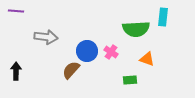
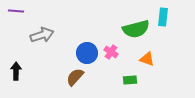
green semicircle: rotated 12 degrees counterclockwise
gray arrow: moved 4 px left, 2 px up; rotated 25 degrees counterclockwise
blue circle: moved 2 px down
brown semicircle: moved 4 px right, 7 px down
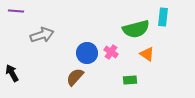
orange triangle: moved 5 px up; rotated 14 degrees clockwise
black arrow: moved 4 px left, 2 px down; rotated 30 degrees counterclockwise
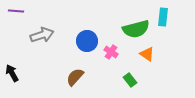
blue circle: moved 12 px up
green rectangle: rotated 56 degrees clockwise
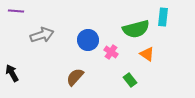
blue circle: moved 1 px right, 1 px up
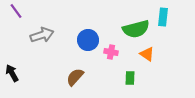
purple line: rotated 49 degrees clockwise
pink cross: rotated 24 degrees counterclockwise
green rectangle: moved 2 px up; rotated 40 degrees clockwise
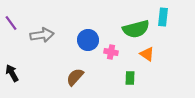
purple line: moved 5 px left, 12 px down
gray arrow: rotated 10 degrees clockwise
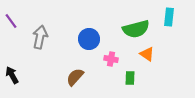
cyan rectangle: moved 6 px right
purple line: moved 2 px up
gray arrow: moved 2 px left, 2 px down; rotated 70 degrees counterclockwise
blue circle: moved 1 px right, 1 px up
pink cross: moved 7 px down
black arrow: moved 2 px down
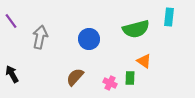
orange triangle: moved 3 px left, 7 px down
pink cross: moved 1 px left, 24 px down; rotated 16 degrees clockwise
black arrow: moved 1 px up
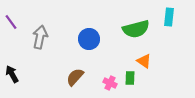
purple line: moved 1 px down
